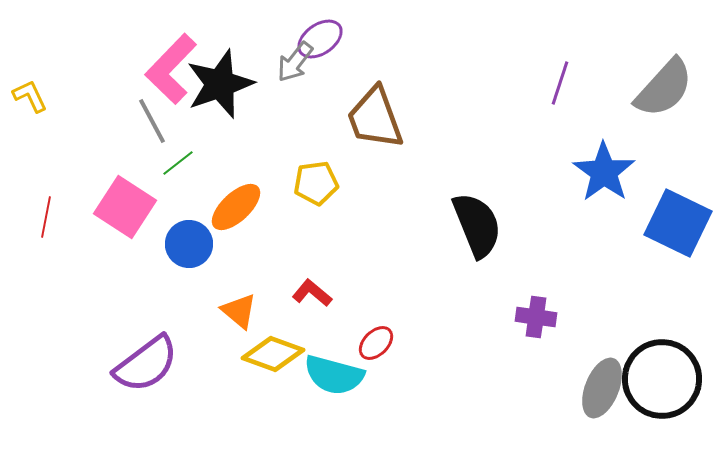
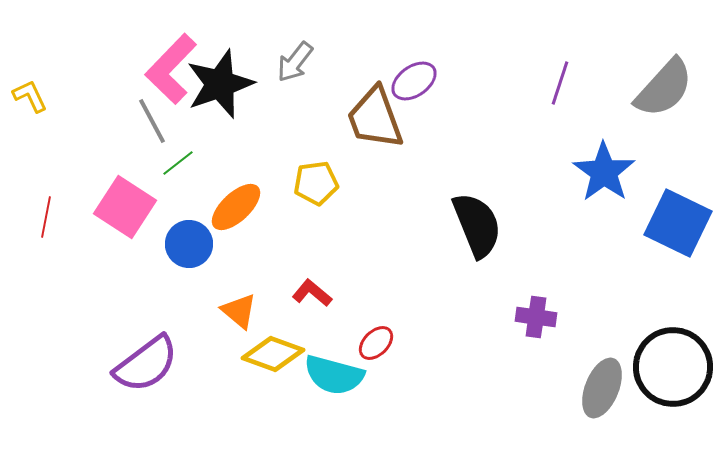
purple ellipse: moved 94 px right, 42 px down
black circle: moved 11 px right, 12 px up
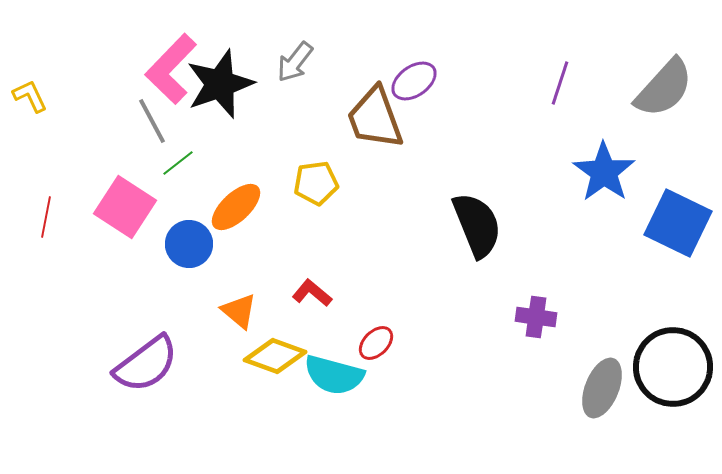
yellow diamond: moved 2 px right, 2 px down
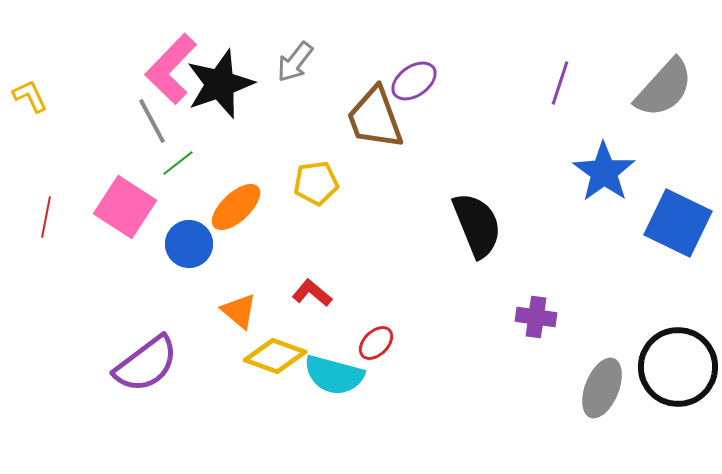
black circle: moved 5 px right
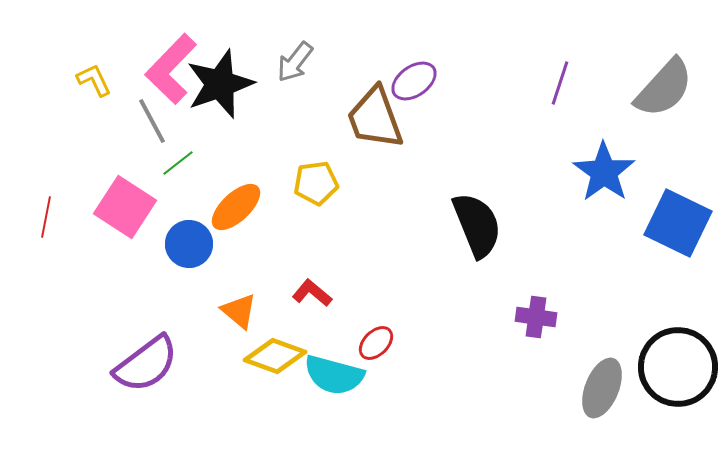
yellow L-shape: moved 64 px right, 16 px up
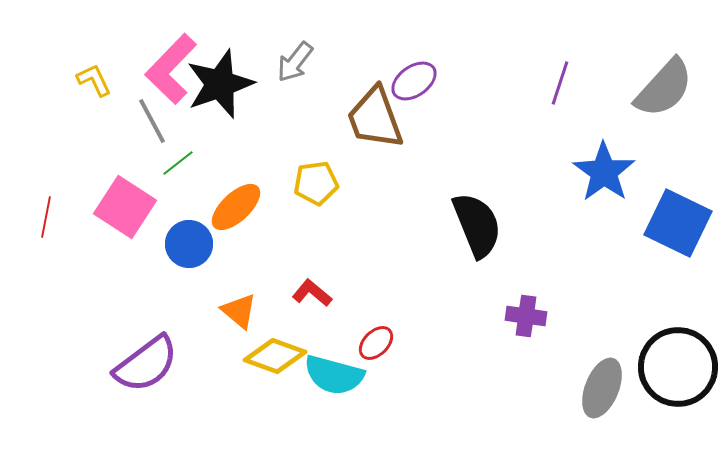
purple cross: moved 10 px left, 1 px up
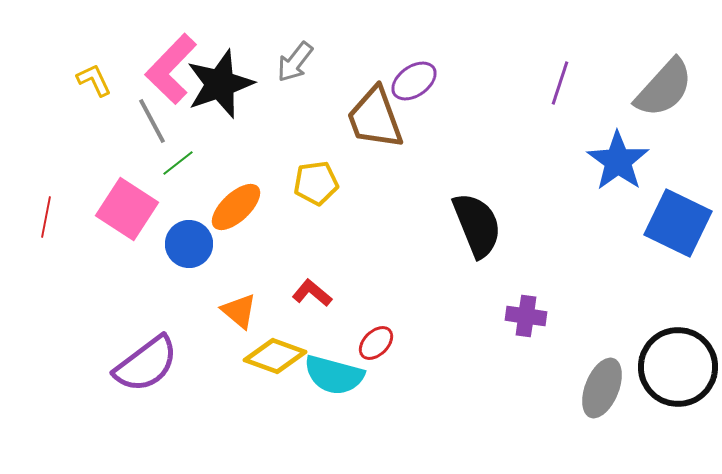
blue star: moved 14 px right, 11 px up
pink square: moved 2 px right, 2 px down
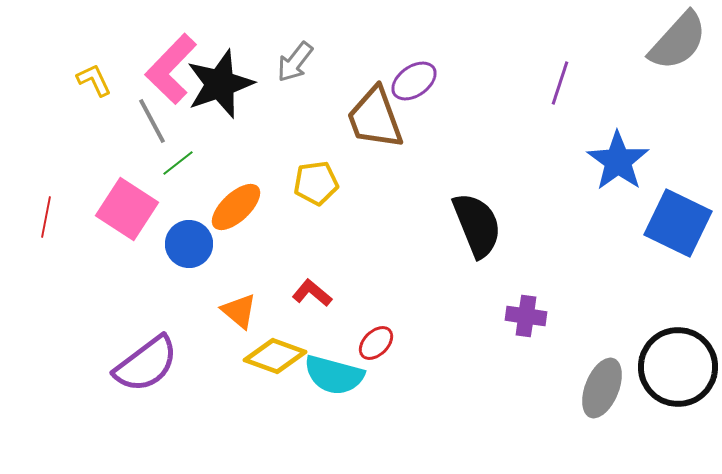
gray semicircle: moved 14 px right, 47 px up
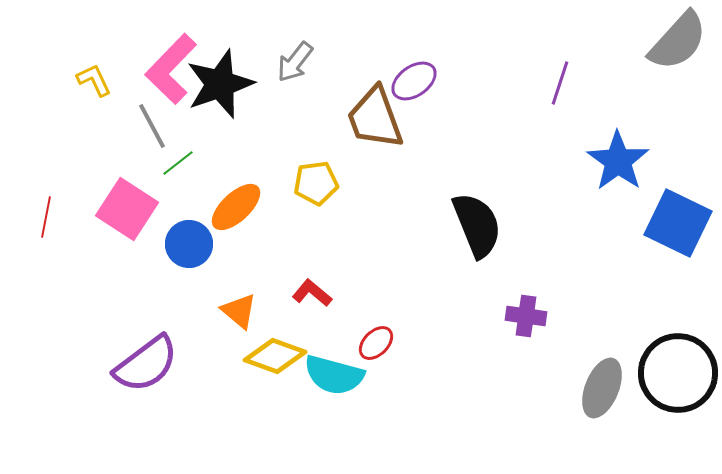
gray line: moved 5 px down
black circle: moved 6 px down
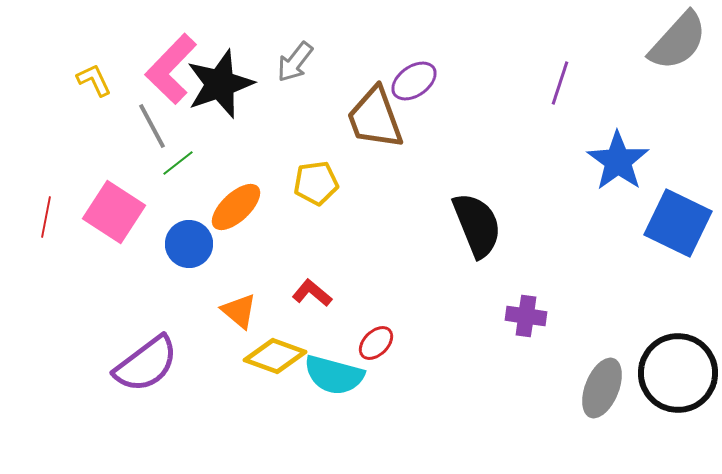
pink square: moved 13 px left, 3 px down
